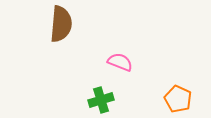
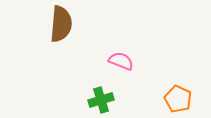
pink semicircle: moved 1 px right, 1 px up
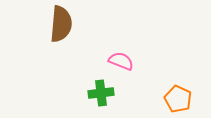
green cross: moved 7 px up; rotated 10 degrees clockwise
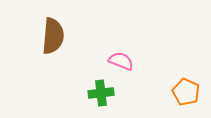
brown semicircle: moved 8 px left, 12 px down
orange pentagon: moved 8 px right, 7 px up
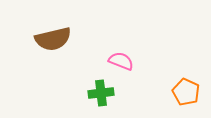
brown semicircle: moved 3 px down; rotated 72 degrees clockwise
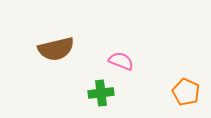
brown semicircle: moved 3 px right, 10 px down
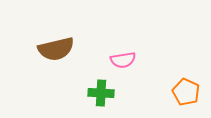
pink semicircle: moved 2 px right, 1 px up; rotated 150 degrees clockwise
green cross: rotated 10 degrees clockwise
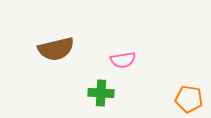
orange pentagon: moved 3 px right, 7 px down; rotated 16 degrees counterclockwise
